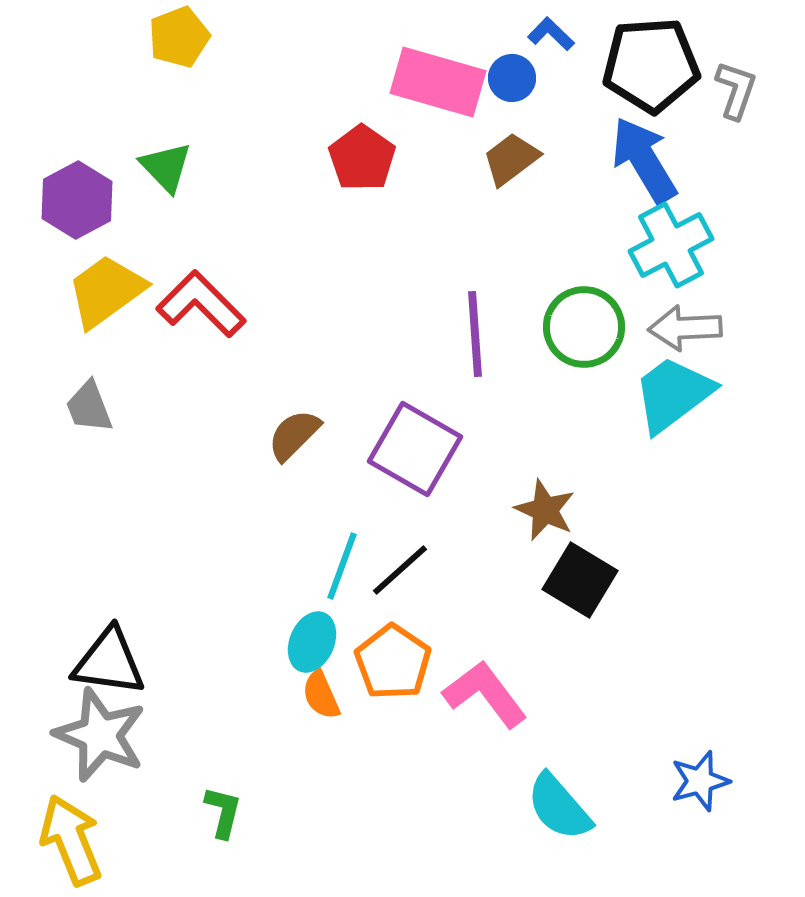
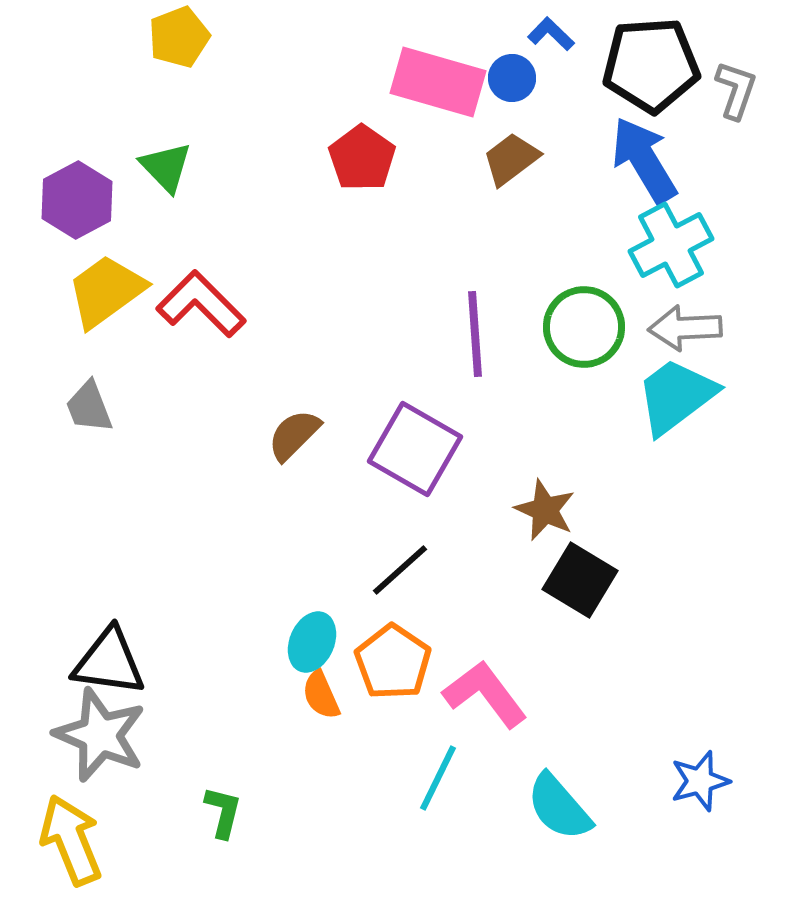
cyan trapezoid: moved 3 px right, 2 px down
cyan line: moved 96 px right, 212 px down; rotated 6 degrees clockwise
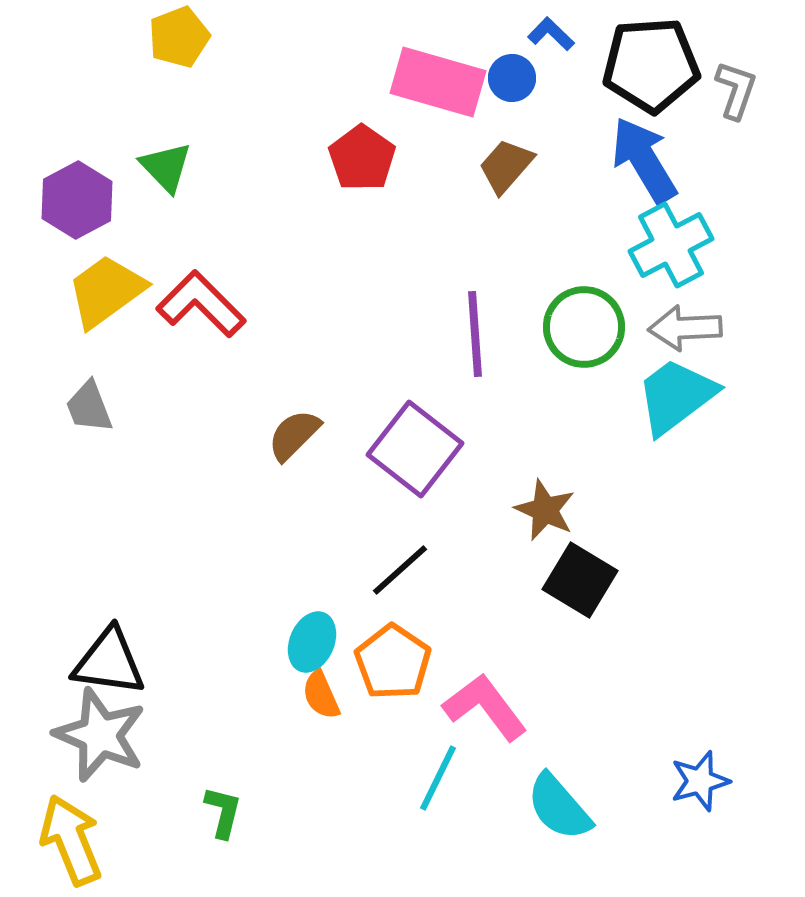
brown trapezoid: moved 5 px left, 7 px down; rotated 12 degrees counterclockwise
purple square: rotated 8 degrees clockwise
pink L-shape: moved 13 px down
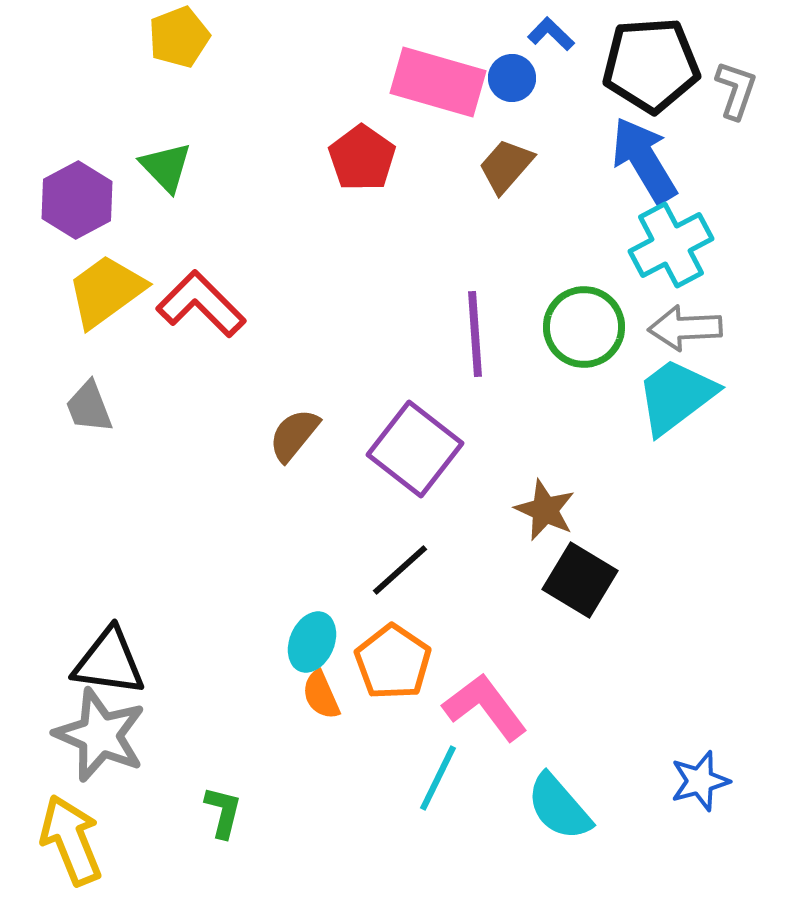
brown semicircle: rotated 6 degrees counterclockwise
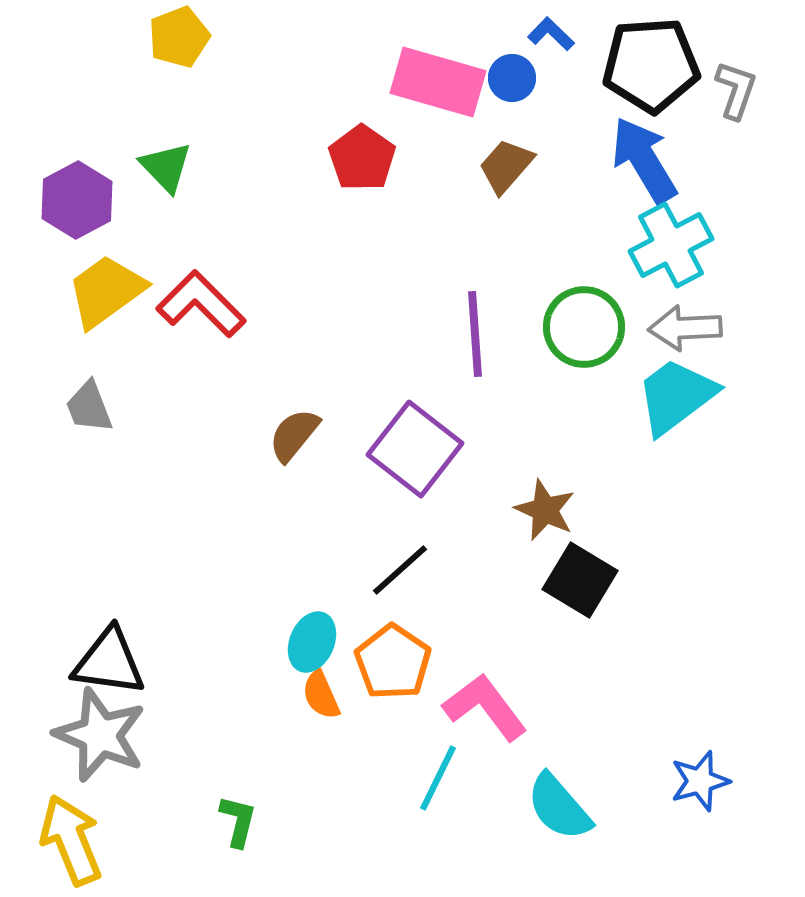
green L-shape: moved 15 px right, 9 px down
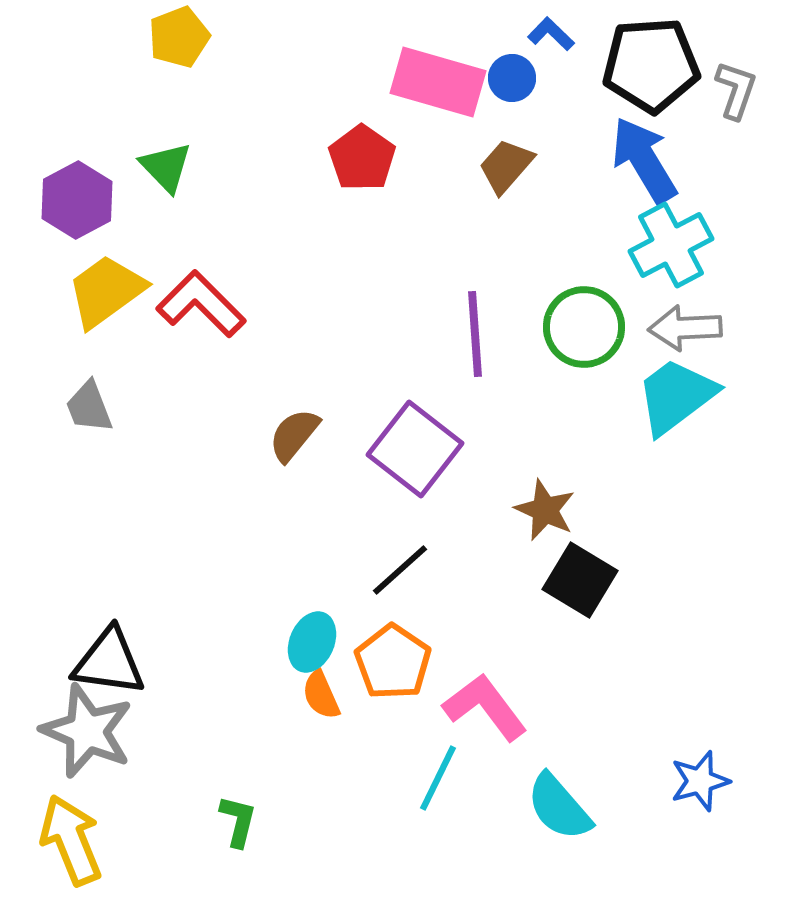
gray star: moved 13 px left, 4 px up
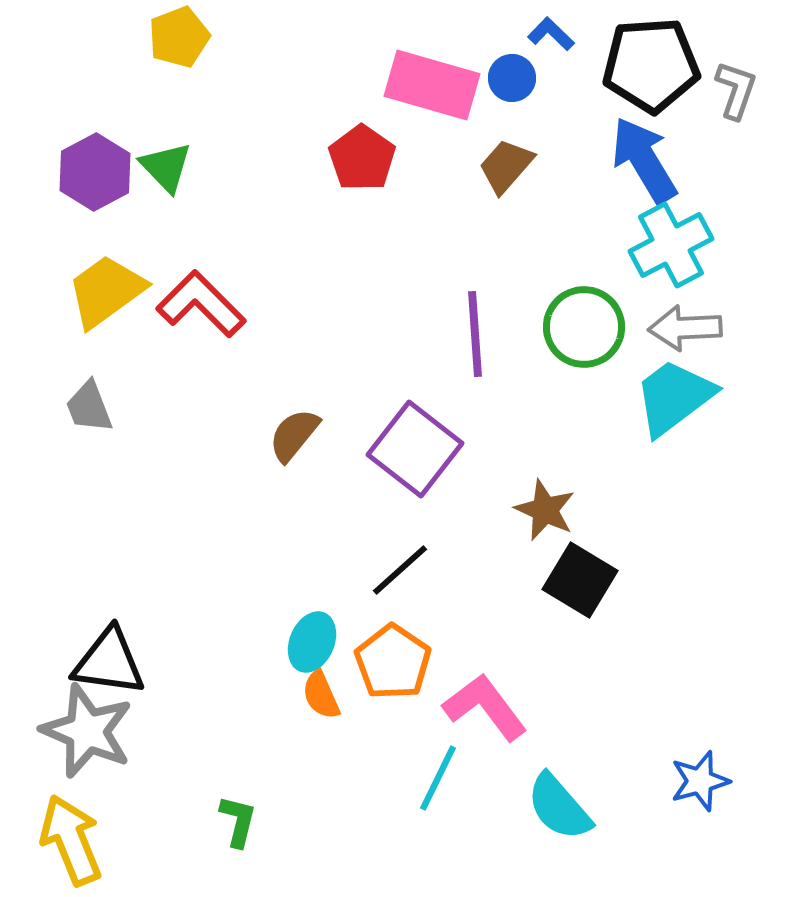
pink rectangle: moved 6 px left, 3 px down
purple hexagon: moved 18 px right, 28 px up
cyan trapezoid: moved 2 px left, 1 px down
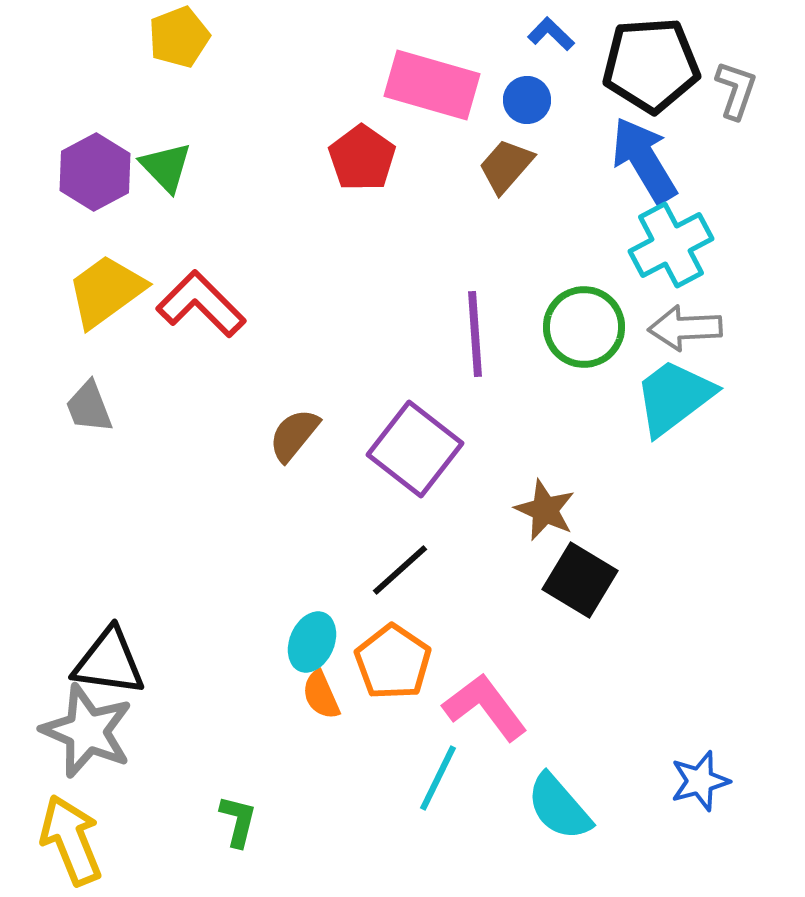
blue circle: moved 15 px right, 22 px down
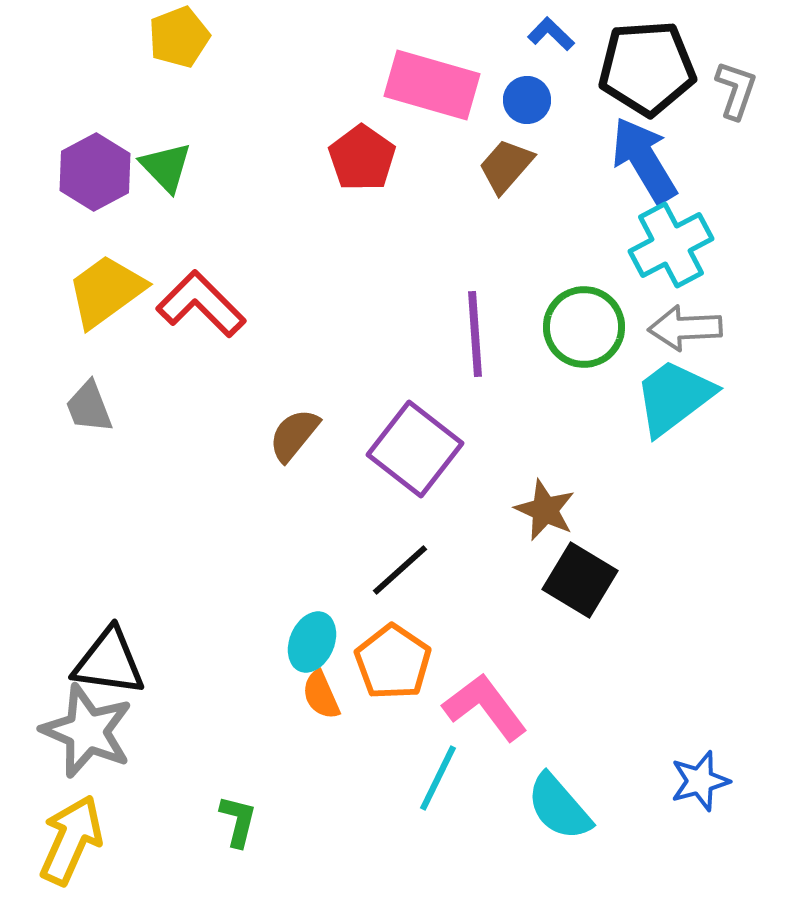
black pentagon: moved 4 px left, 3 px down
yellow arrow: rotated 46 degrees clockwise
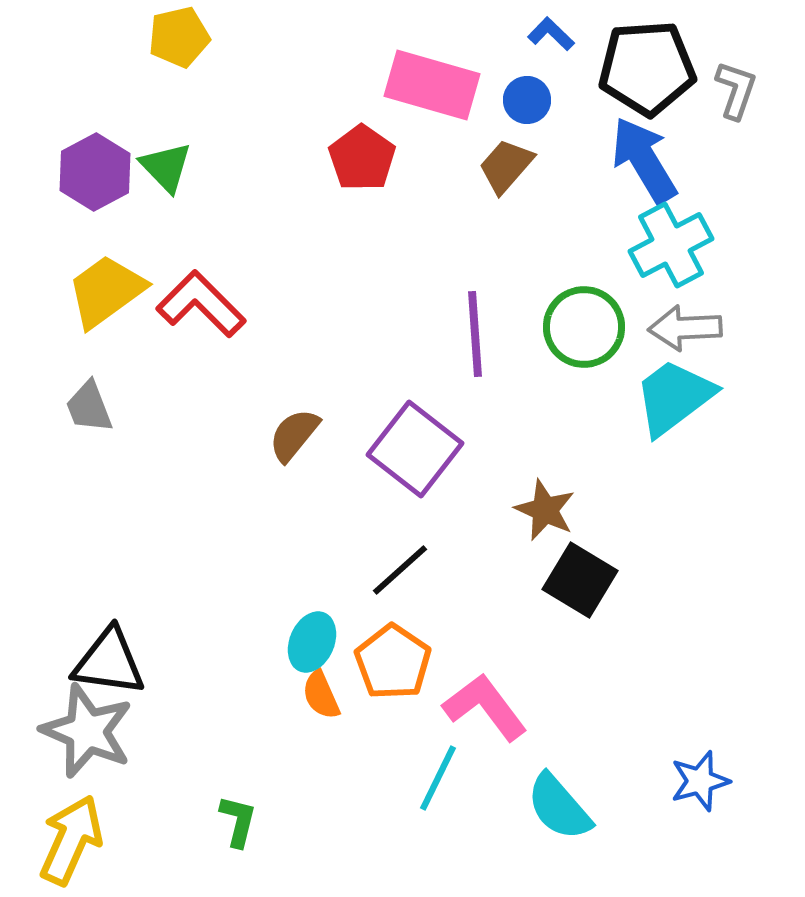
yellow pentagon: rotated 8 degrees clockwise
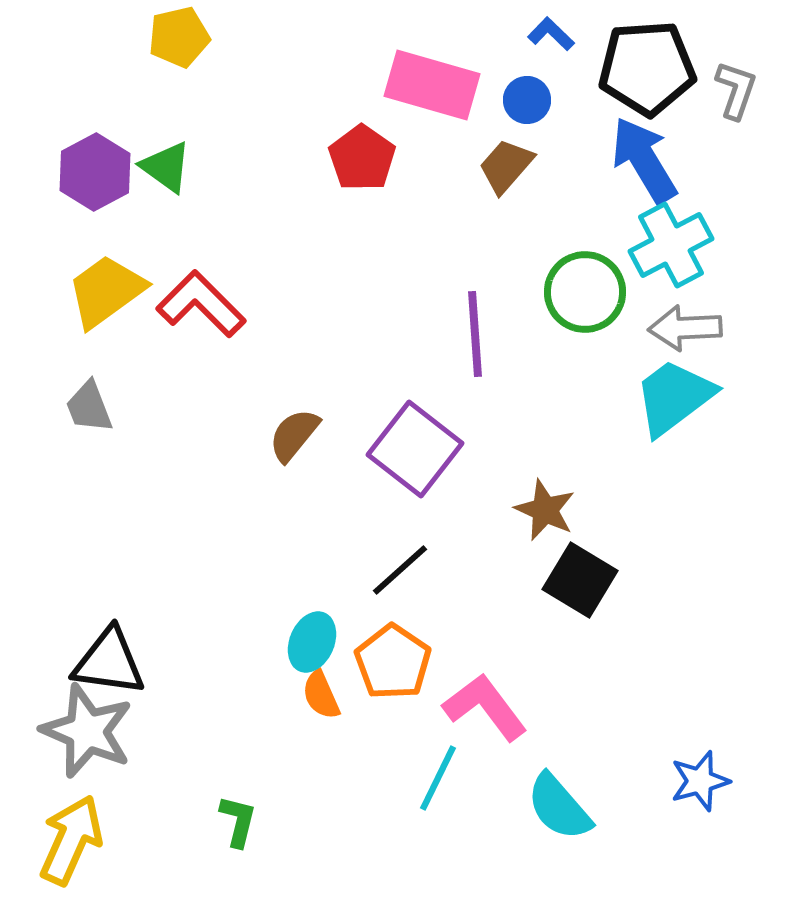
green triangle: rotated 10 degrees counterclockwise
green circle: moved 1 px right, 35 px up
